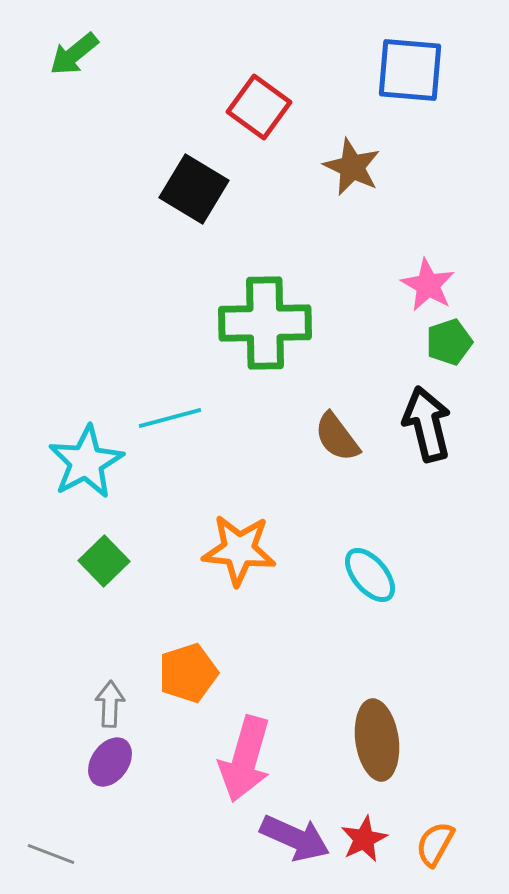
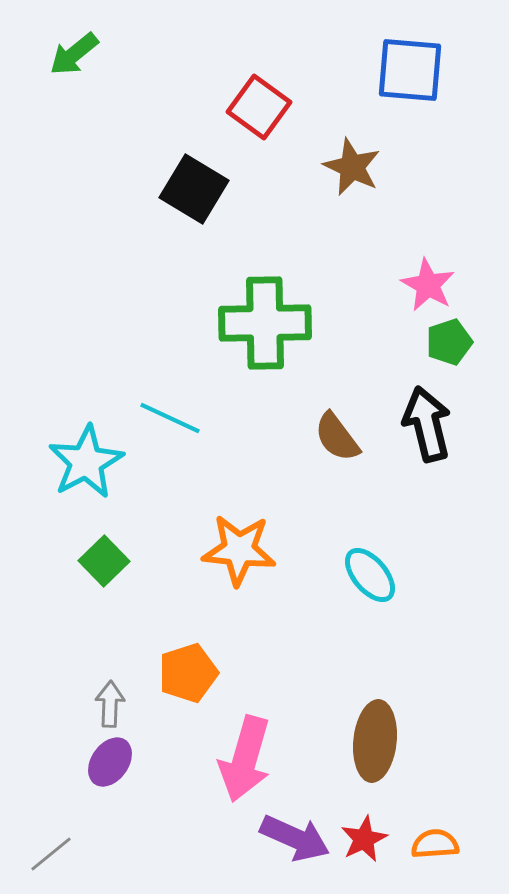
cyan line: rotated 40 degrees clockwise
brown ellipse: moved 2 px left, 1 px down; rotated 14 degrees clockwise
orange semicircle: rotated 57 degrees clockwise
gray line: rotated 60 degrees counterclockwise
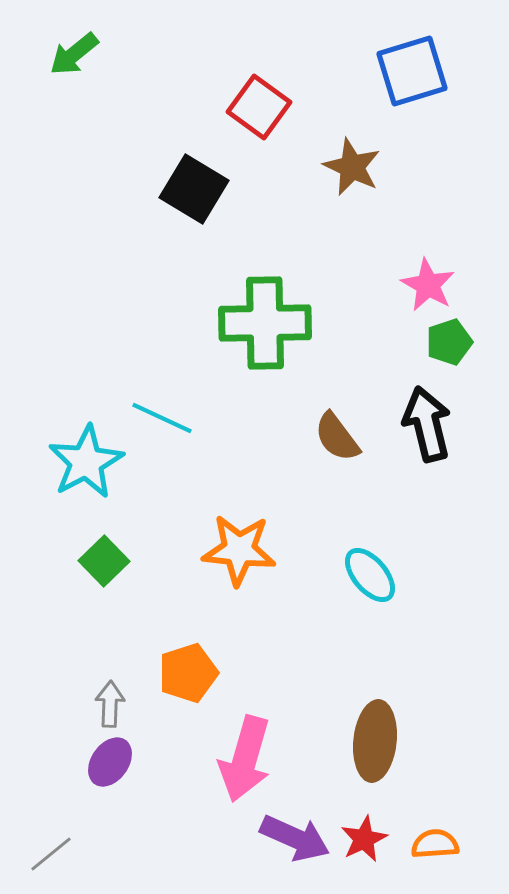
blue square: moved 2 px right, 1 px down; rotated 22 degrees counterclockwise
cyan line: moved 8 px left
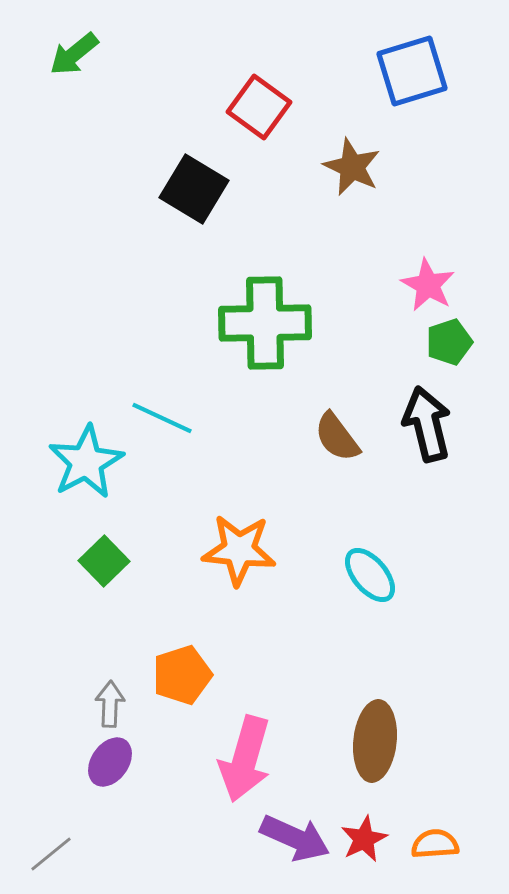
orange pentagon: moved 6 px left, 2 px down
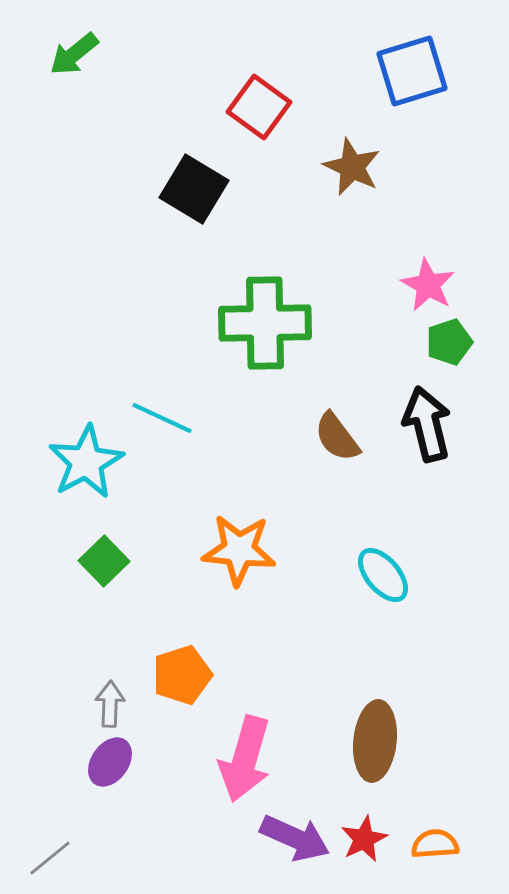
cyan ellipse: moved 13 px right
gray line: moved 1 px left, 4 px down
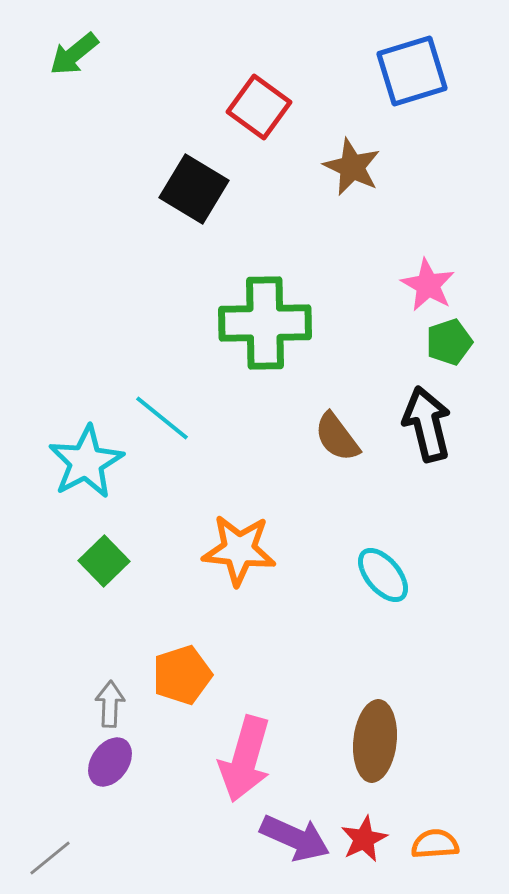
cyan line: rotated 14 degrees clockwise
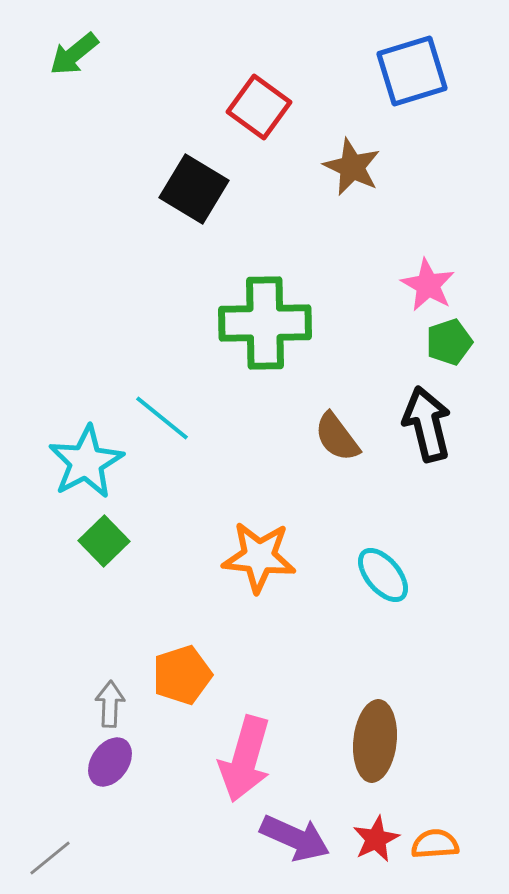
orange star: moved 20 px right, 7 px down
green square: moved 20 px up
red star: moved 12 px right
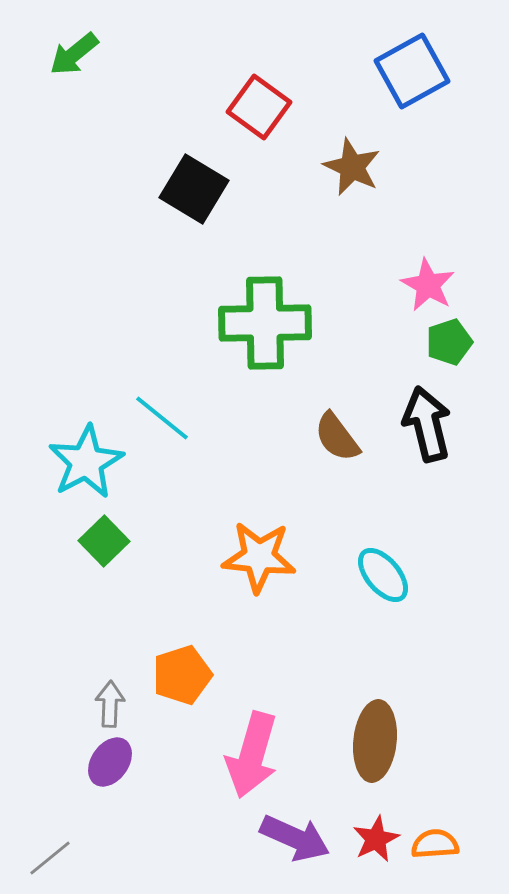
blue square: rotated 12 degrees counterclockwise
pink arrow: moved 7 px right, 4 px up
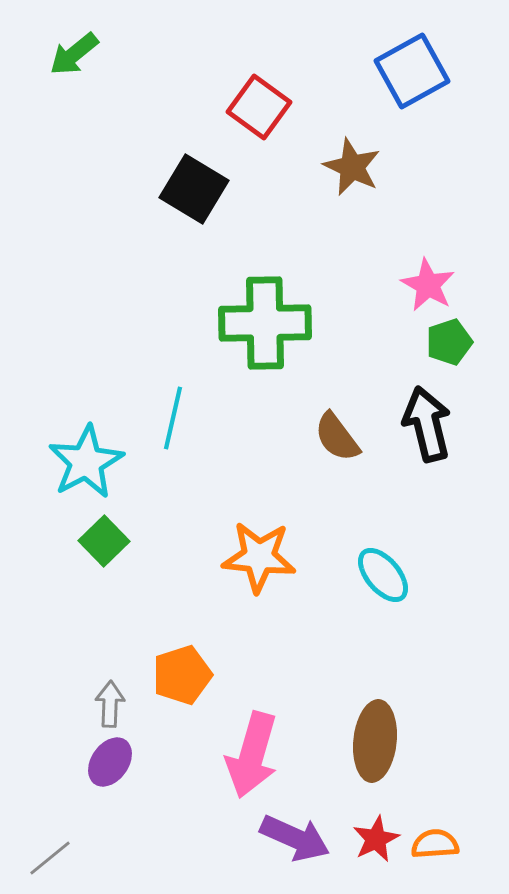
cyan line: moved 11 px right; rotated 64 degrees clockwise
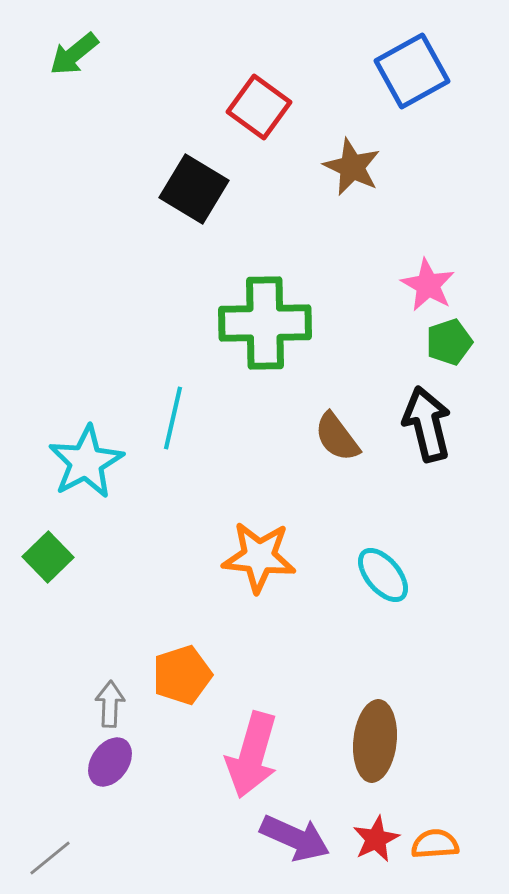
green square: moved 56 px left, 16 px down
